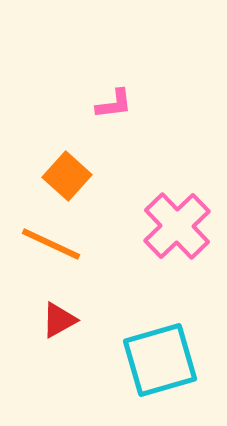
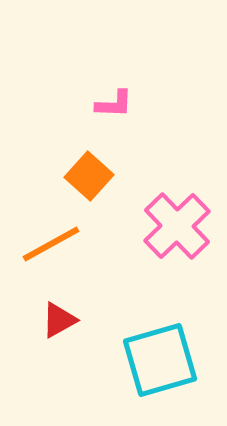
pink L-shape: rotated 9 degrees clockwise
orange square: moved 22 px right
orange line: rotated 54 degrees counterclockwise
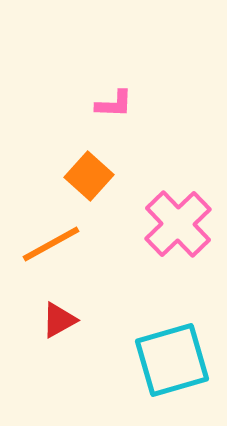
pink cross: moved 1 px right, 2 px up
cyan square: moved 12 px right
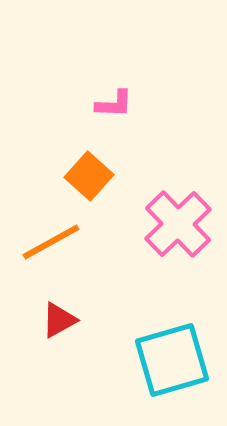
orange line: moved 2 px up
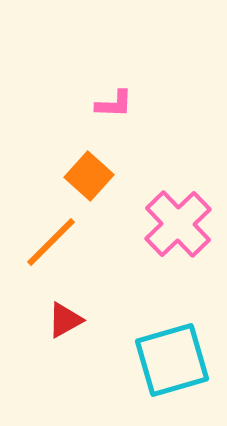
orange line: rotated 16 degrees counterclockwise
red triangle: moved 6 px right
